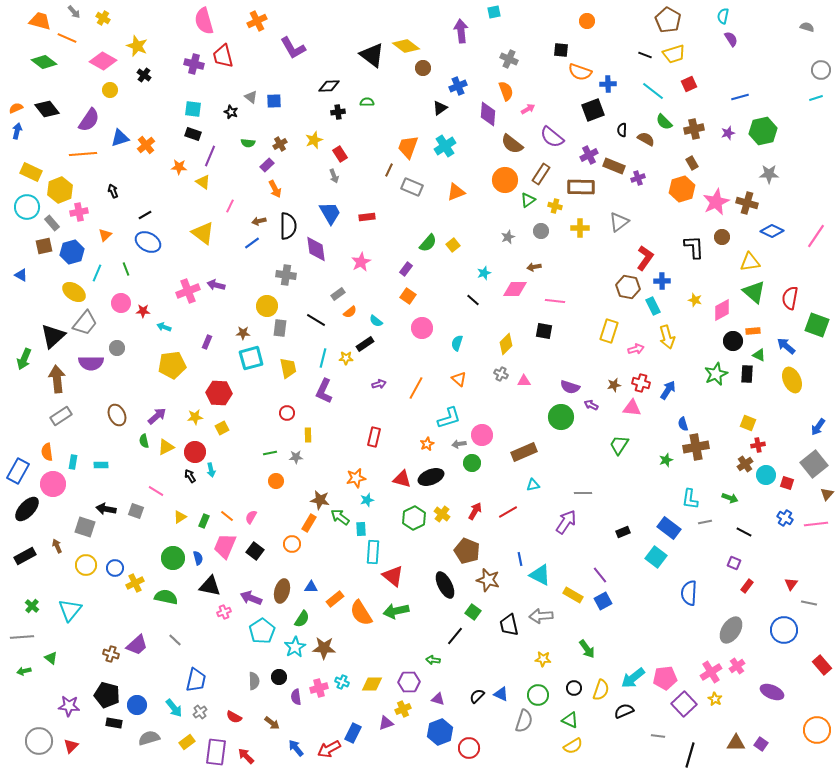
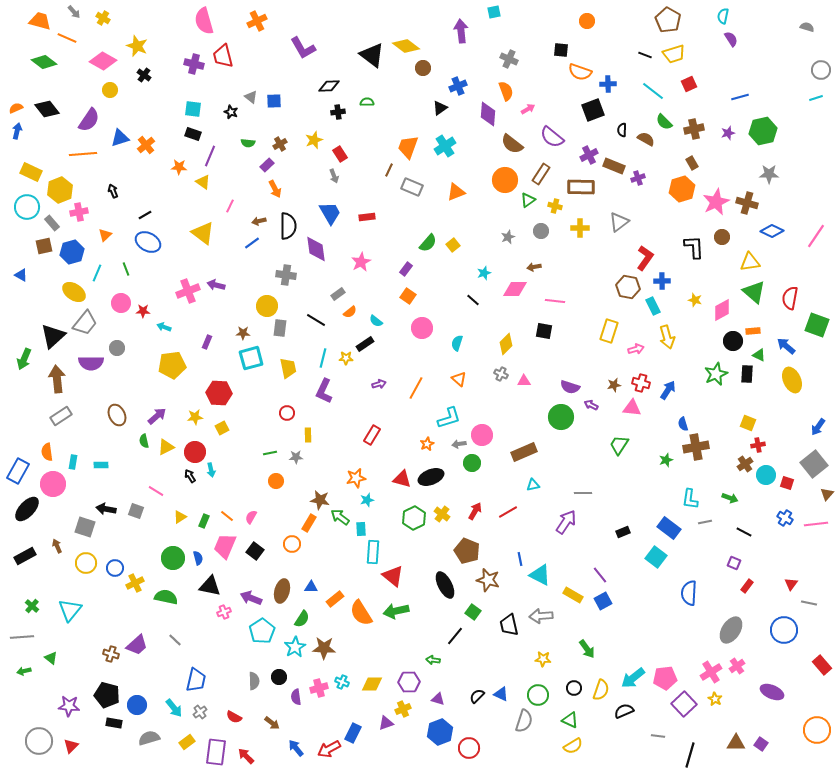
purple L-shape at (293, 48): moved 10 px right
red rectangle at (374, 437): moved 2 px left, 2 px up; rotated 18 degrees clockwise
yellow circle at (86, 565): moved 2 px up
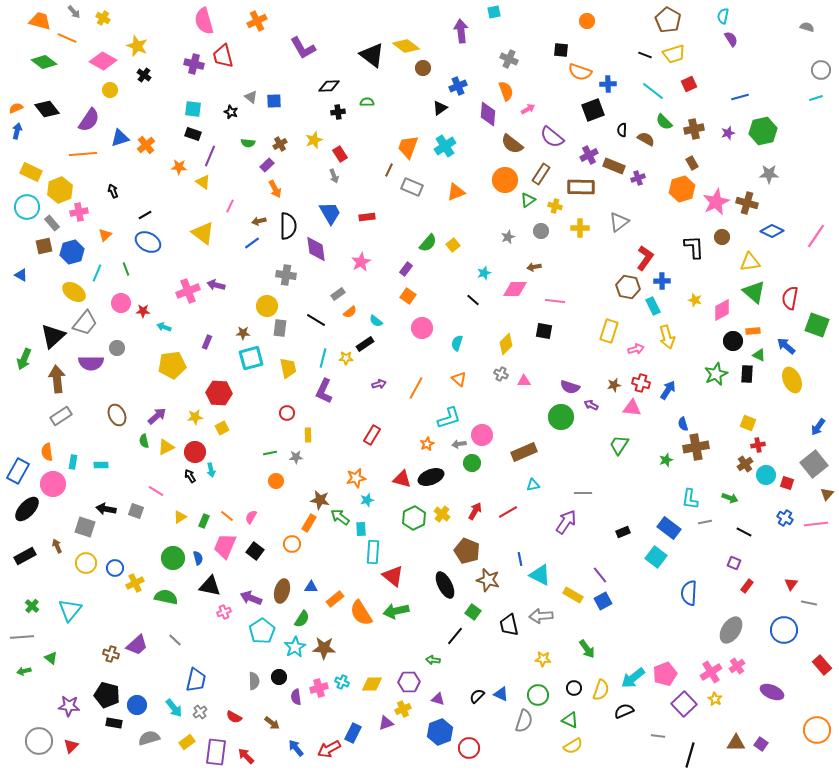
pink pentagon at (665, 678): moved 4 px up; rotated 15 degrees counterclockwise
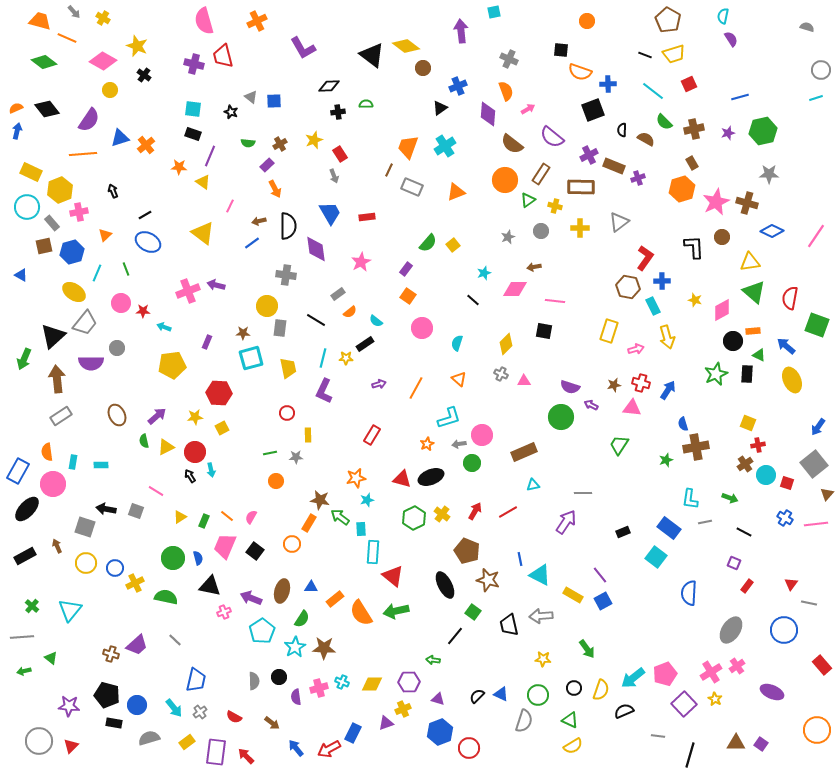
green semicircle at (367, 102): moved 1 px left, 2 px down
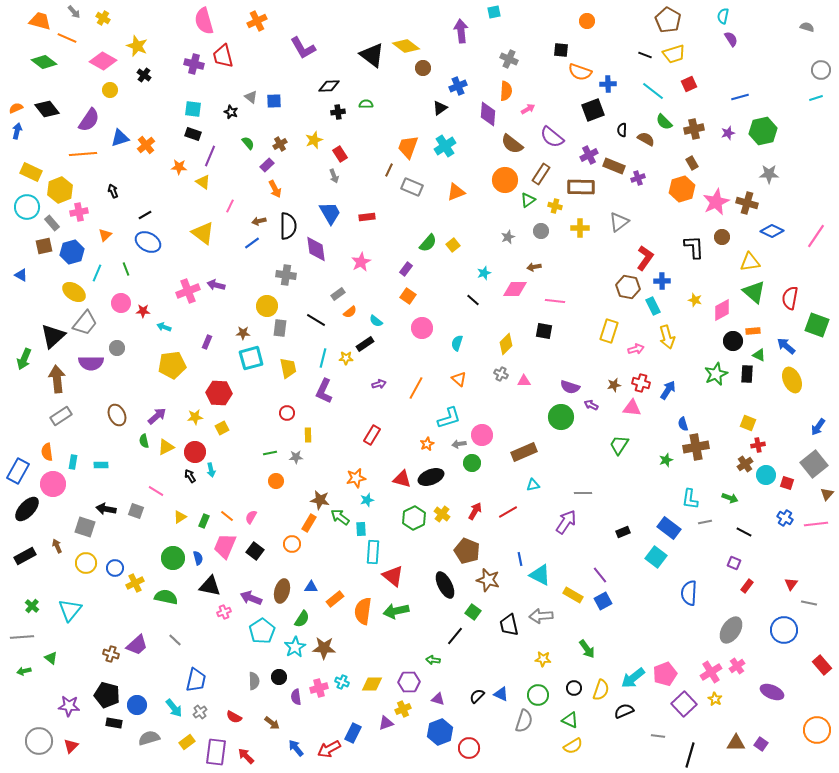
orange semicircle at (506, 91): rotated 24 degrees clockwise
green semicircle at (248, 143): rotated 136 degrees counterclockwise
orange semicircle at (361, 613): moved 2 px right, 2 px up; rotated 40 degrees clockwise
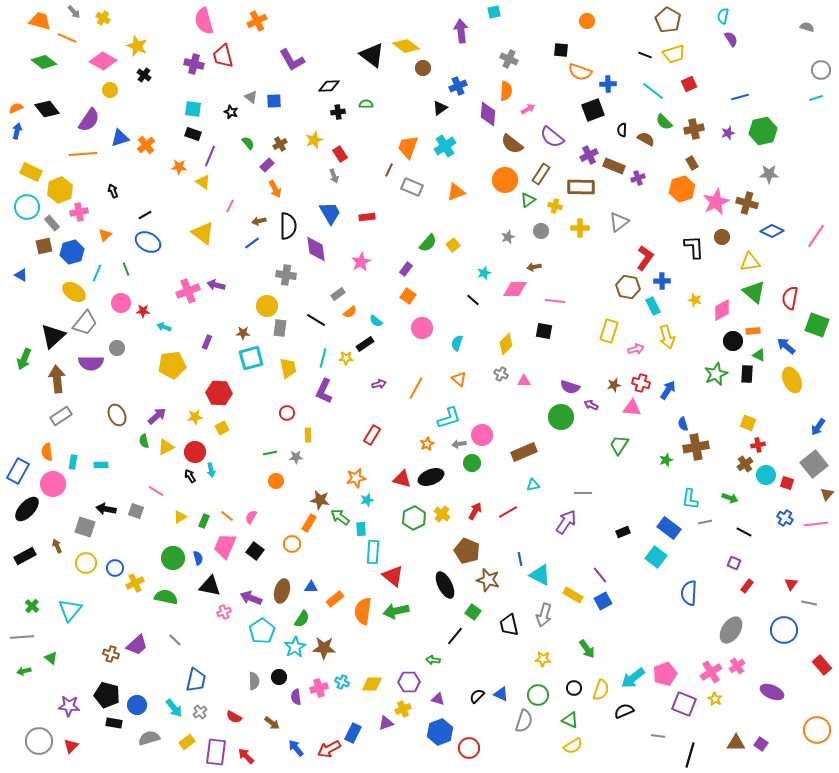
purple L-shape at (303, 48): moved 11 px left, 12 px down
gray arrow at (541, 616): moved 3 px right, 1 px up; rotated 70 degrees counterclockwise
purple square at (684, 704): rotated 25 degrees counterclockwise
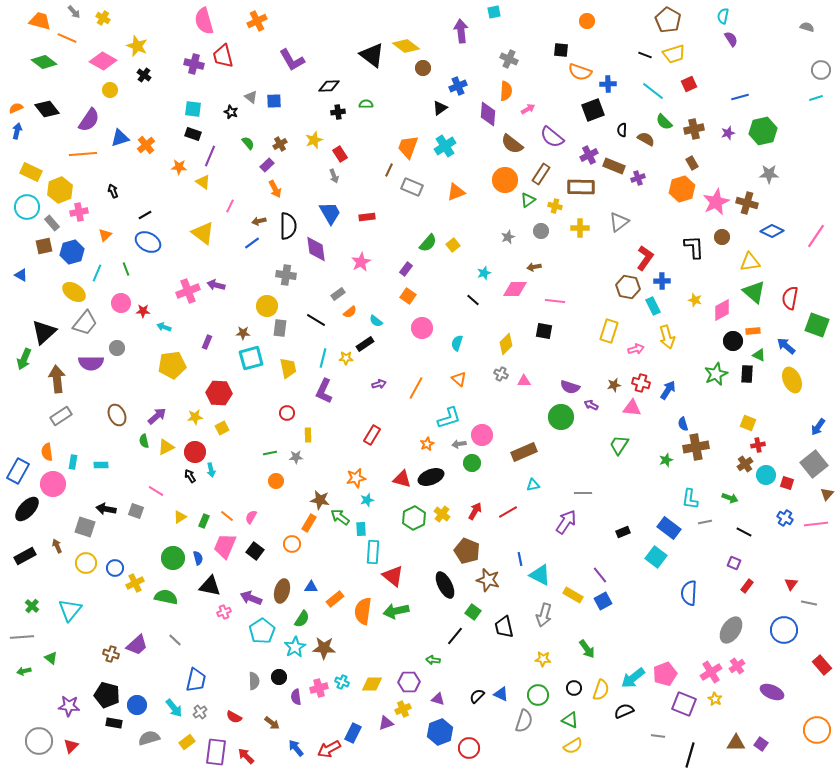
black triangle at (53, 336): moved 9 px left, 4 px up
black trapezoid at (509, 625): moved 5 px left, 2 px down
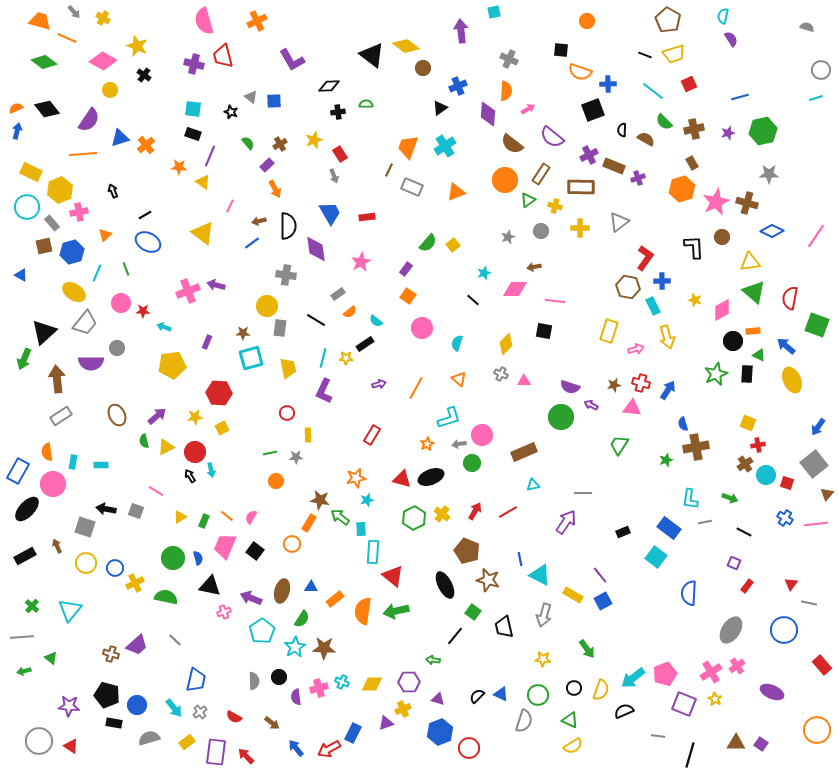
red triangle at (71, 746): rotated 42 degrees counterclockwise
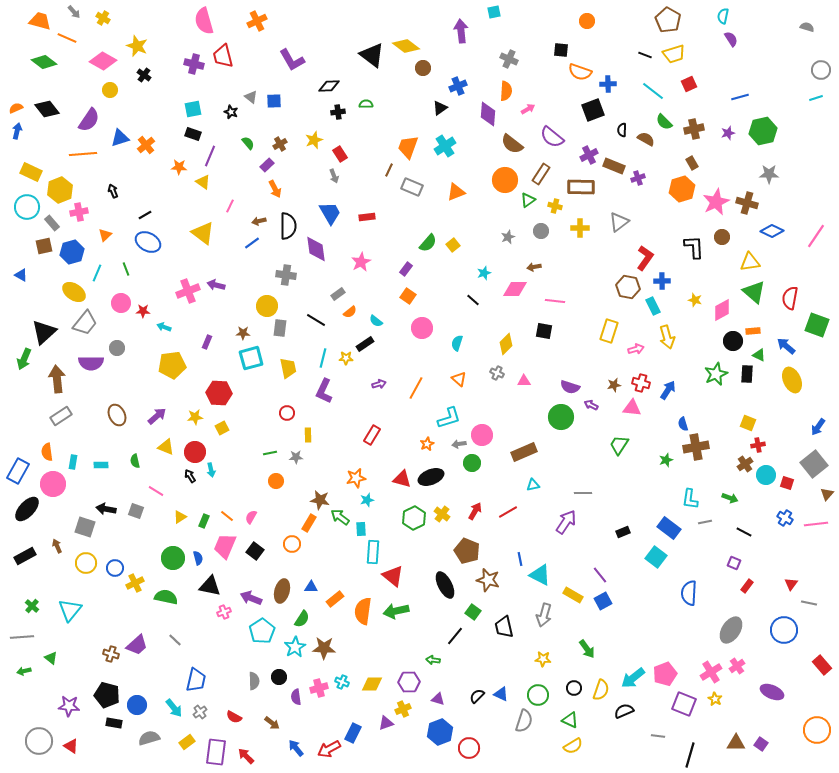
cyan square at (193, 109): rotated 18 degrees counterclockwise
gray cross at (501, 374): moved 4 px left, 1 px up
green semicircle at (144, 441): moved 9 px left, 20 px down
yellow triangle at (166, 447): rotated 48 degrees clockwise
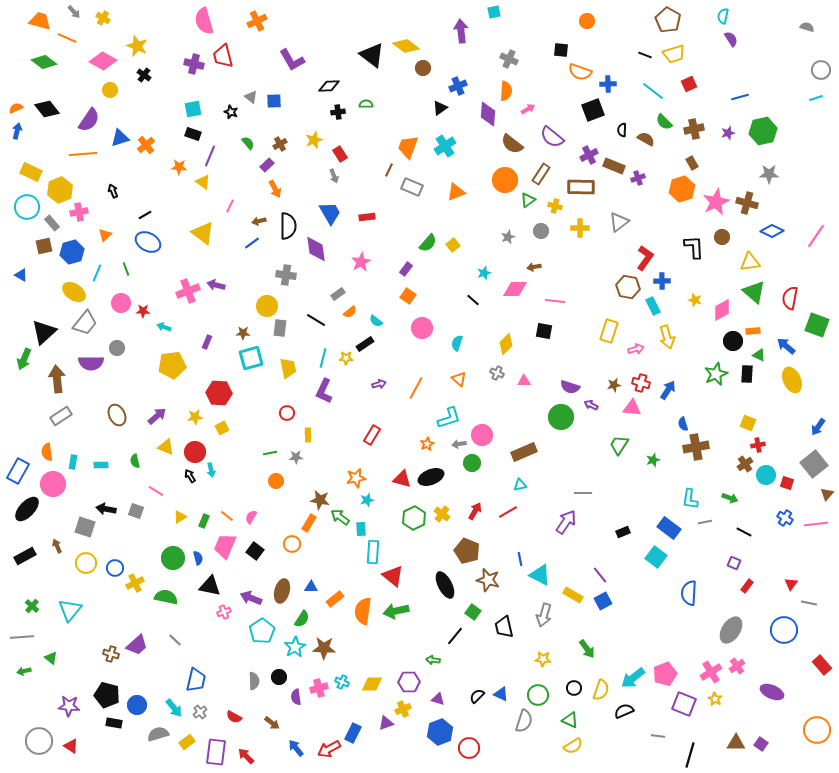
green star at (666, 460): moved 13 px left
cyan triangle at (533, 485): moved 13 px left
gray semicircle at (149, 738): moved 9 px right, 4 px up
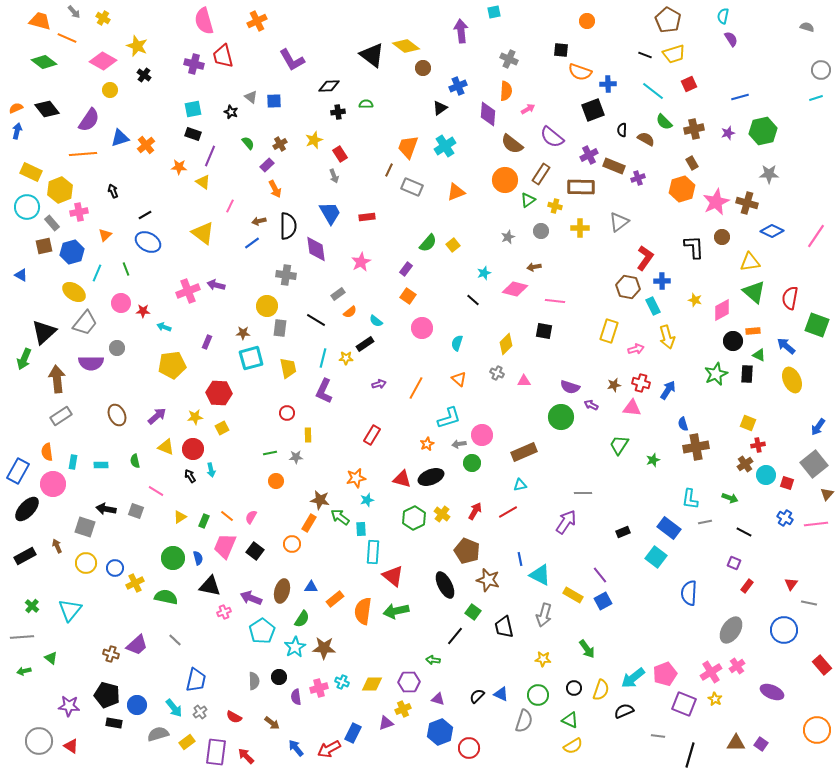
pink diamond at (515, 289): rotated 15 degrees clockwise
red circle at (195, 452): moved 2 px left, 3 px up
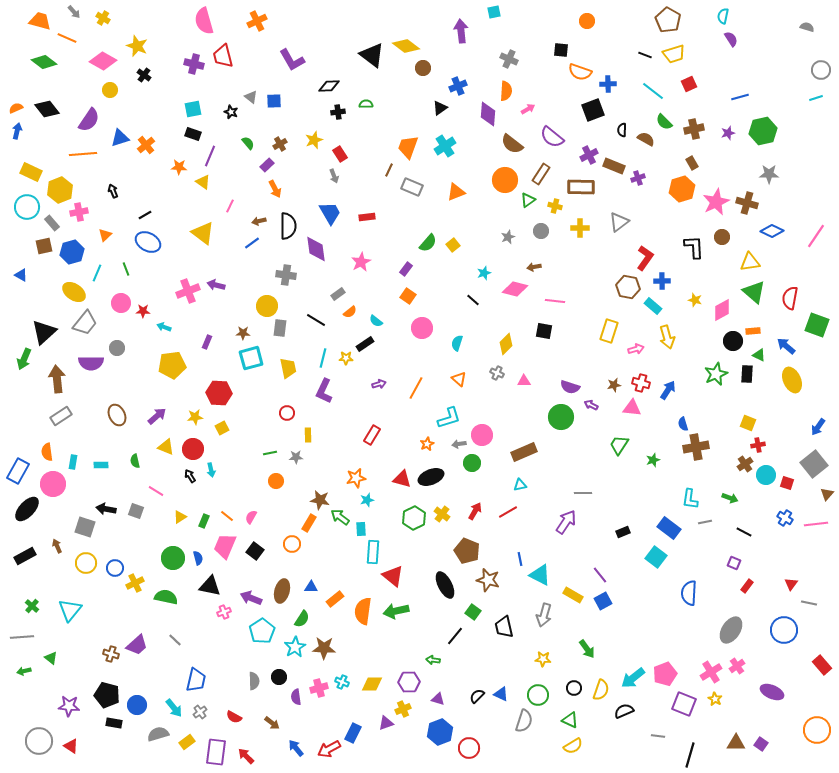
cyan rectangle at (653, 306): rotated 24 degrees counterclockwise
